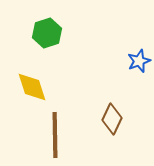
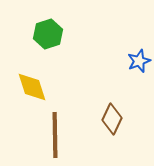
green hexagon: moved 1 px right, 1 px down
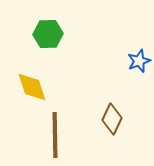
green hexagon: rotated 16 degrees clockwise
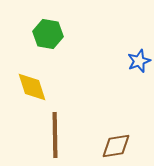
green hexagon: rotated 12 degrees clockwise
brown diamond: moved 4 px right, 27 px down; rotated 56 degrees clockwise
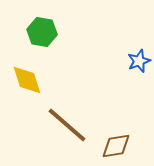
green hexagon: moved 6 px left, 2 px up
yellow diamond: moved 5 px left, 7 px up
brown line: moved 12 px right, 10 px up; rotated 48 degrees counterclockwise
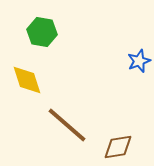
brown diamond: moved 2 px right, 1 px down
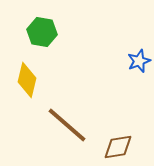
yellow diamond: rotated 32 degrees clockwise
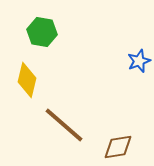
brown line: moved 3 px left
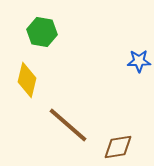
blue star: rotated 20 degrees clockwise
brown line: moved 4 px right
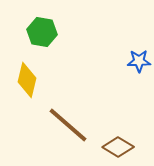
brown diamond: rotated 40 degrees clockwise
